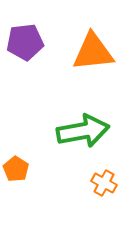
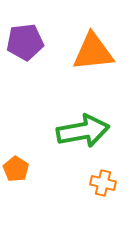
orange cross: moved 1 px left; rotated 15 degrees counterclockwise
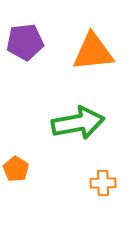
green arrow: moved 5 px left, 8 px up
orange cross: rotated 15 degrees counterclockwise
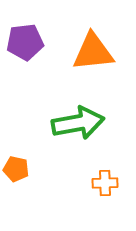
orange pentagon: rotated 20 degrees counterclockwise
orange cross: moved 2 px right
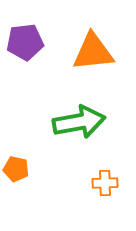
green arrow: moved 1 px right, 1 px up
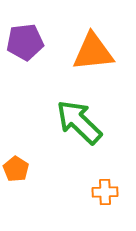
green arrow: rotated 126 degrees counterclockwise
orange pentagon: rotated 20 degrees clockwise
orange cross: moved 9 px down
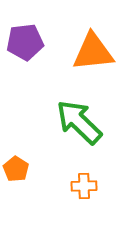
orange cross: moved 21 px left, 6 px up
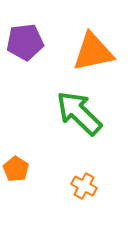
orange triangle: rotated 6 degrees counterclockwise
green arrow: moved 9 px up
orange cross: rotated 30 degrees clockwise
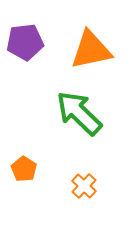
orange triangle: moved 2 px left, 2 px up
orange pentagon: moved 8 px right
orange cross: rotated 15 degrees clockwise
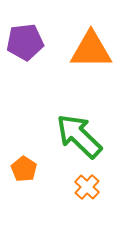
orange triangle: rotated 12 degrees clockwise
green arrow: moved 23 px down
orange cross: moved 3 px right, 1 px down
